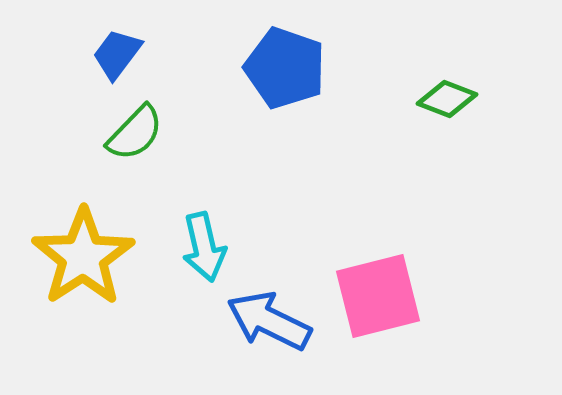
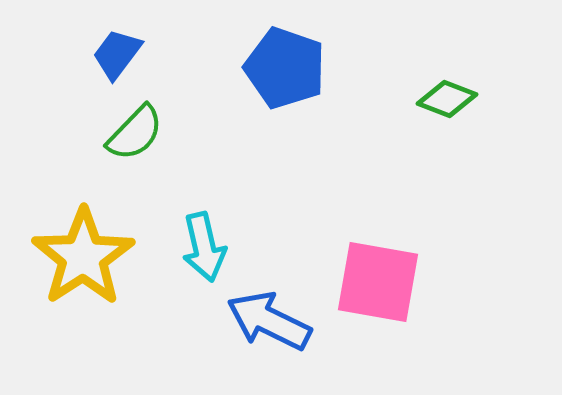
pink square: moved 14 px up; rotated 24 degrees clockwise
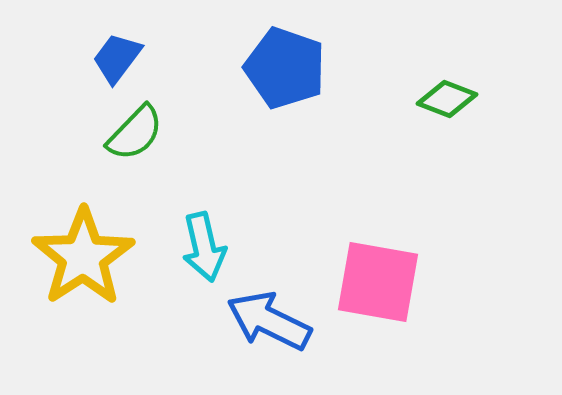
blue trapezoid: moved 4 px down
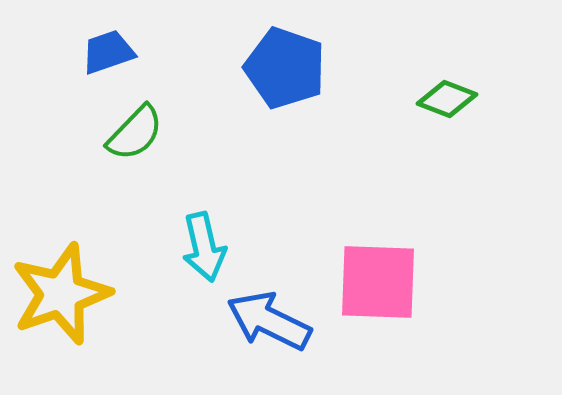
blue trapezoid: moved 9 px left, 6 px up; rotated 34 degrees clockwise
yellow star: moved 22 px left, 37 px down; rotated 14 degrees clockwise
pink square: rotated 8 degrees counterclockwise
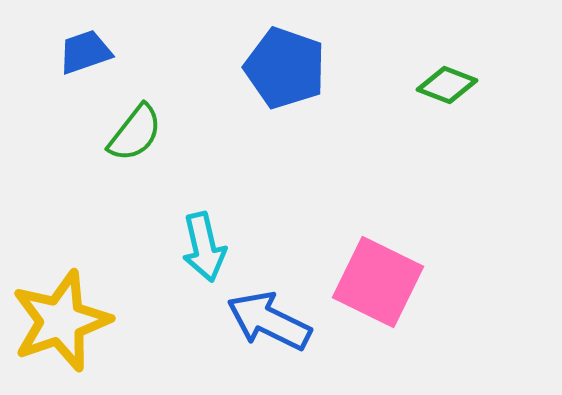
blue trapezoid: moved 23 px left
green diamond: moved 14 px up
green semicircle: rotated 6 degrees counterclockwise
pink square: rotated 24 degrees clockwise
yellow star: moved 27 px down
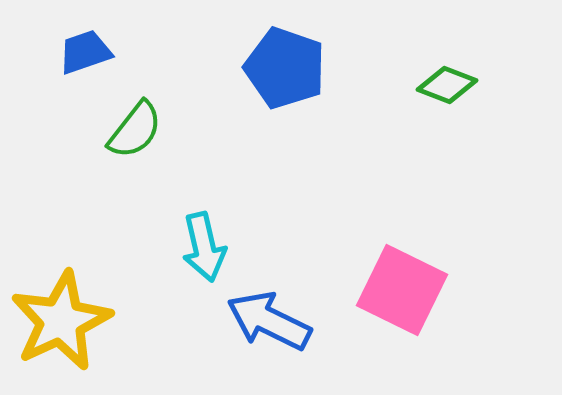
green semicircle: moved 3 px up
pink square: moved 24 px right, 8 px down
yellow star: rotated 6 degrees counterclockwise
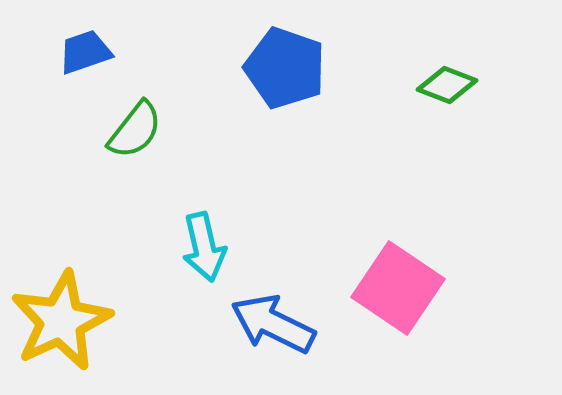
pink square: moved 4 px left, 2 px up; rotated 8 degrees clockwise
blue arrow: moved 4 px right, 3 px down
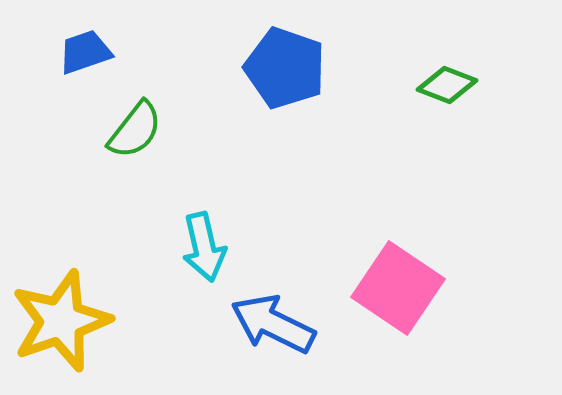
yellow star: rotated 6 degrees clockwise
